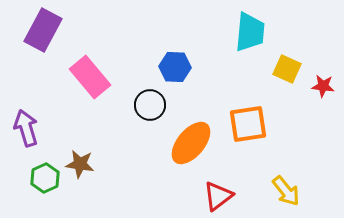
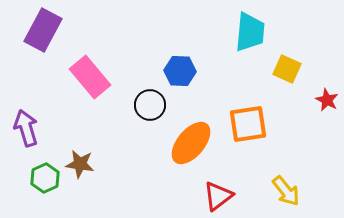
blue hexagon: moved 5 px right, 4 px down
red star: moved 4 px right, 14 px down; rotated 20 degrees clockwise
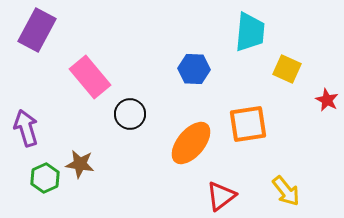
purple rectangle: moved 6 px left
blue hexagon: moved 14 px right, 2 px up
black circle: moved 20 px left, 9 px down
red triangle: moved 3 px right
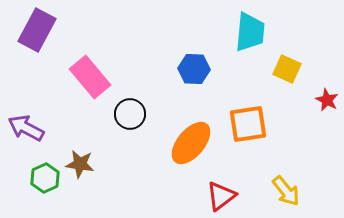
purple arrow: rotated 45 degrees counterclockwise
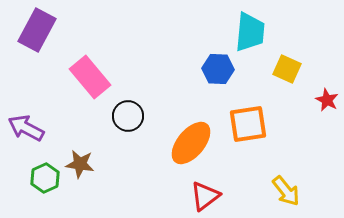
blue hexagon: moved 24 px right
black circle: moved 2 px left, 2 px down
red triangle: moved 16 px left
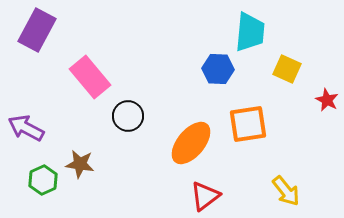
green hexagon: moved 2 px left, 2 px down
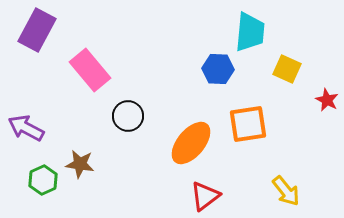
pink rectangle: moved 7 px up
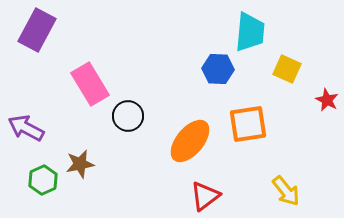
pink rectangle: moved 14 px down; rotated 9 degrees clockwise
orange ellipse: moved 1 px left, 2 px up
brown star: rotated 20 degrees counterclockwise
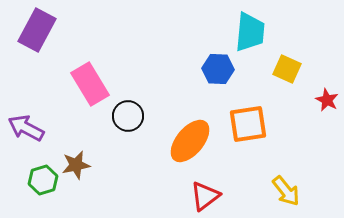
brown star: moved 4 px left, 1 px down
green hexagon: rotated 8 degrees clockwise
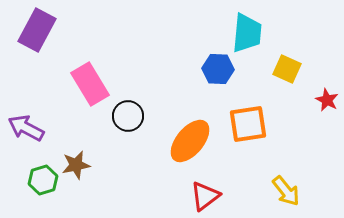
cyan trapezoid: moved 3 px left, 1 px down
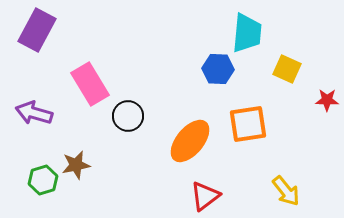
red star: rotated 25 degrees counterclockwise
purple arrow: moved 8 px right, 15 px up; rotated 12 degrees counterclockwise
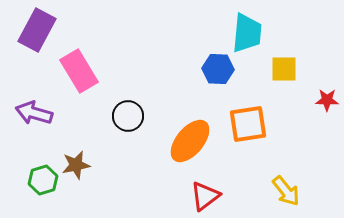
yellow square: moved 3 px left; rotated 24 degrees counterclockwise
pink rectangle: moved 11 px left, 13 px up
